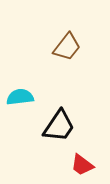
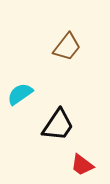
cyan semicircle: moved 3 px up; rotated 28 degrees counterclockwise
black trapezoid: moved 1 px left, 1 px up
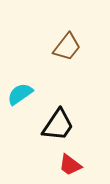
red trapezoid: moved 12 px left
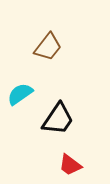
brown trapezoid: moved 19 px left
black trapezoid: moved 6 px up
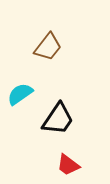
red trapezoid: moved 2 px left
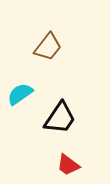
black trapezoid: moved 2 px right, 1 px up
